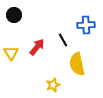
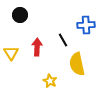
black circle: moved 6 px right
red arrow: rotated 36 degrees counterclockwise
yellow star: moved 3 px left, 4 px up; rotated 24 degrees counterclockwise
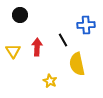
yellow triangle: moved 2 px right, 2 px up
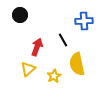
blue cross: moved 2 px left, 4 px up
red arrow: rotated 18 degrees clockwise
yellow triangle: moved 15 px right, 18 px down; rotated 21 degrees clockwise
yellow star: moved 4 px right, 5 px up; rotated 16 degrees clockwise
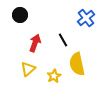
blue cross: moved 2 px right, 3 px up; rotated 36 degrees counterclockwise
red arrow: moved 2 px left, 4 px up
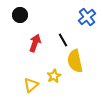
blue cross: moved 1 px right, 1 px up
yellow semicircle: moved 2 px left, 3 px up
yellow triangle: moved 3 px right, 16 px down
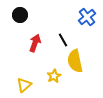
yellow triangle: moved 7 px left
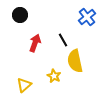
yellow star: rotated 16 degrees counterclockwise
